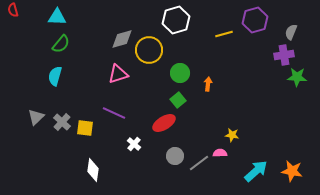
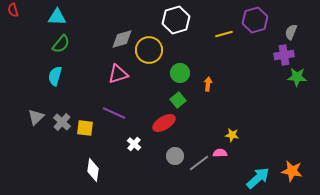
cyan arrow: moved 2 px right, 7 px down
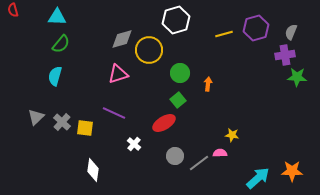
purple hexagon: moved 1 px right, 8 px down
purple cross: moved 1 px right
orange star: rotated 10 degrees counterclockwise
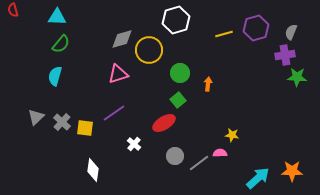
purple line: rotated 60 degrees counterclockwise
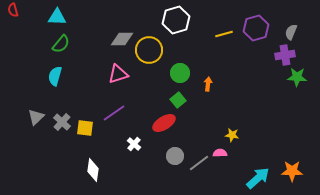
gray diamond: rotated 15 degrees clockwise
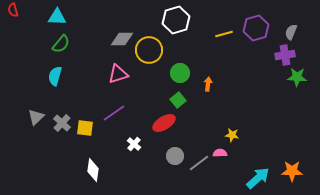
gray cross: moved 1 px down
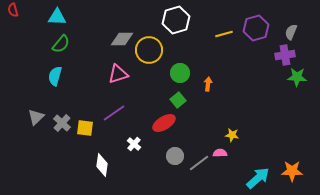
white diamond: moved 9 px right, 5 px up
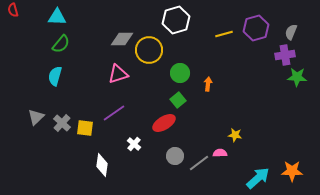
yellow star: moved 3 px right
